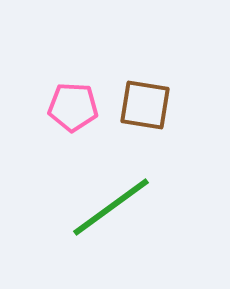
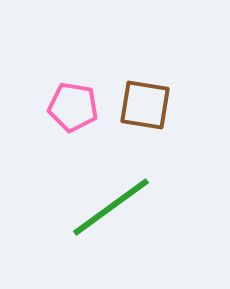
pink pentagon: rotated 6 degrees clockwise
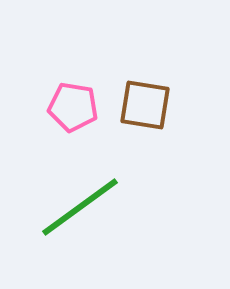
green line: moved 31 px left
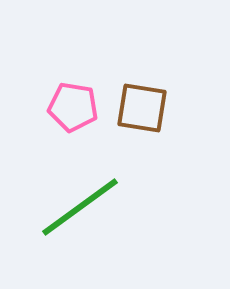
brown square: moved 3 px left, 3 px down
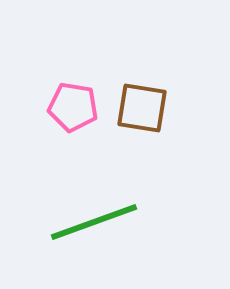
green line: moved 14 px right, 15 px down; rotated 16 degrees clockwise
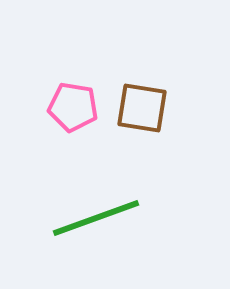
green line: moved 2 px right, 4 px up
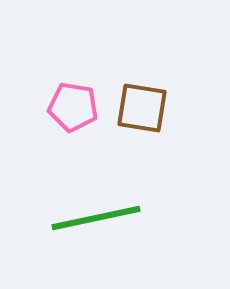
green line: rotated 8 degrees clockwise
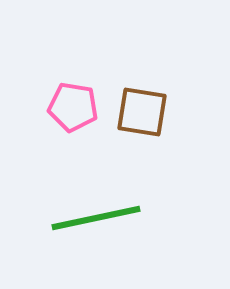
brown square: moved 4 px down
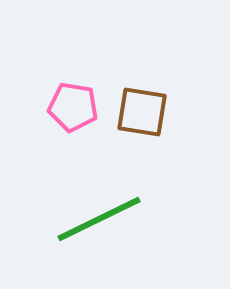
green line: moved 3 px right, 1 px down; rotated 14 degrees counterclockwise
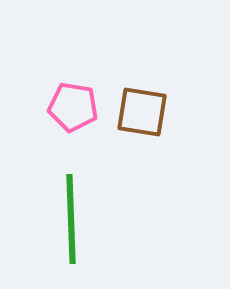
green line: moved 28 px left; rotated 66 degrees counterclockwise
